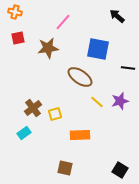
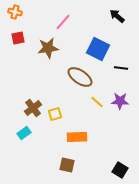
blue square: rotated 15 degrees clockwise
black line: moved 7 px left
purple star: rotated 18 degrees clockwise
orange rectangle: moved 3 px left, 2 px down
brown square: moved 2 px right, 3 px up
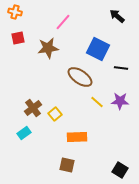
yellow square: rotated 24 degrees counterclockwise
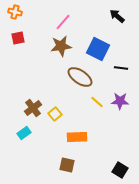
brown star: moved 13 px right, 2 px up
